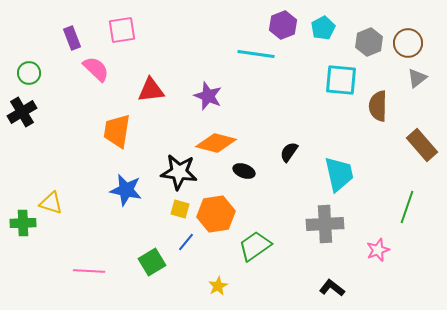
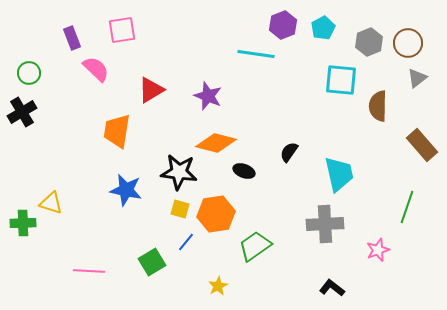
red triangle: rotated 24 degrees counterclockwise
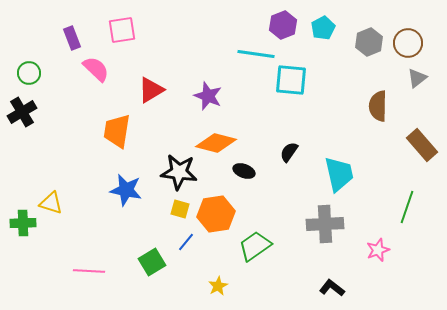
cyan square: moved 50 px left
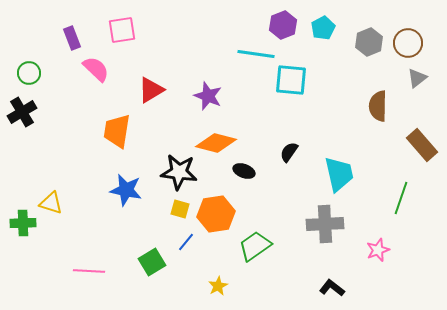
green line: moved 6 px left, 9 px up
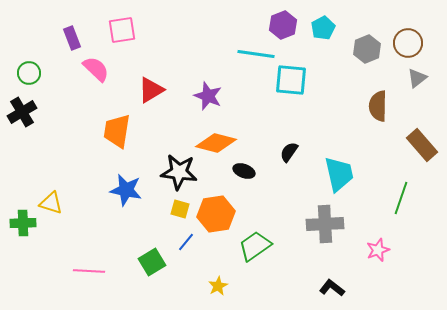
gray hexagon: moved 2 px left, 7 px down
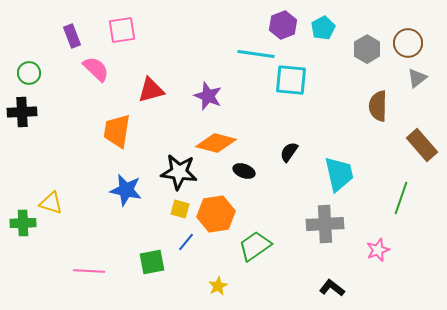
purple rectangle: moved 2 px up
gray hexagon: rotated 8 degrees counterclockwise
red triangle: rotated 16 degrees clockwise
black cross: rotated 28 degrees clockwise
green square: rotated 20 degrees clockwise
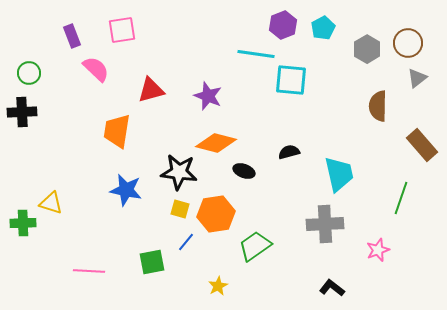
black semicircle: rotated 40 degrees clockwise
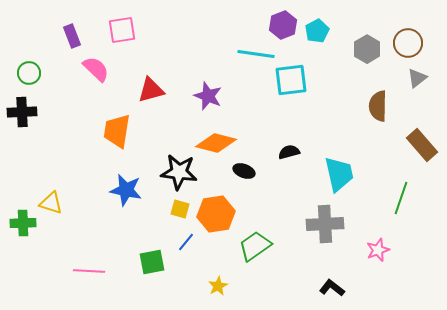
cyan pentagon: moved 6 px left, 3 px down
cyan square: rotated 12 degrees counterclockwise
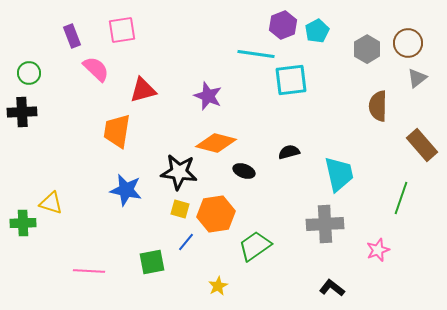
red triangle: moved 8 px left
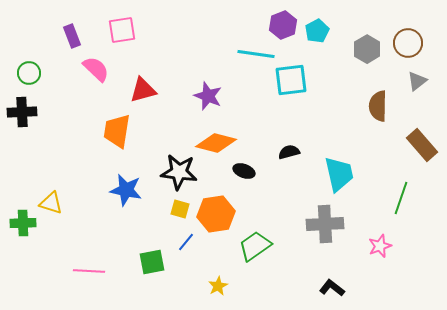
gray triangle: moved 3 px down
pink star: moved 2 px right, 4 px up
